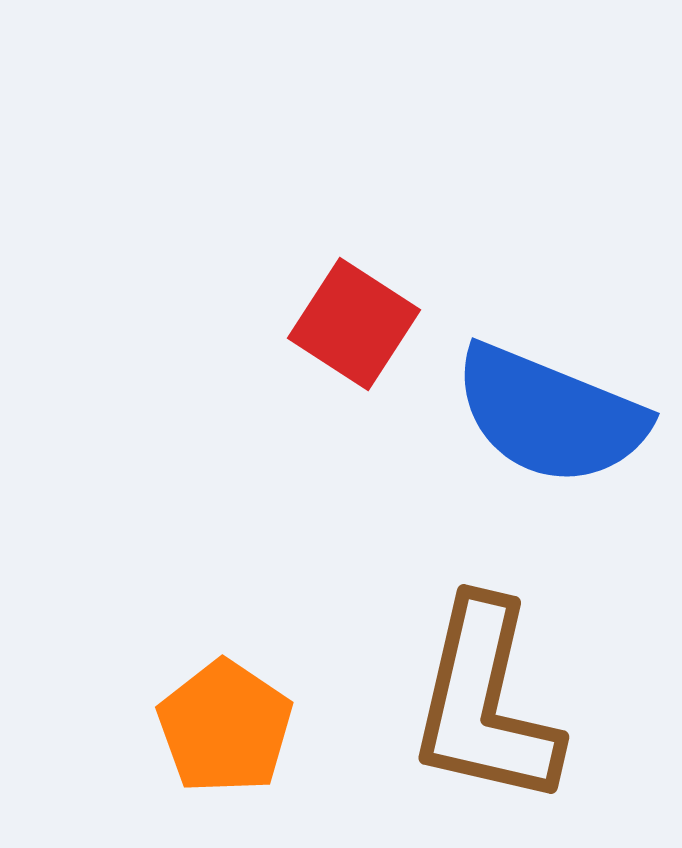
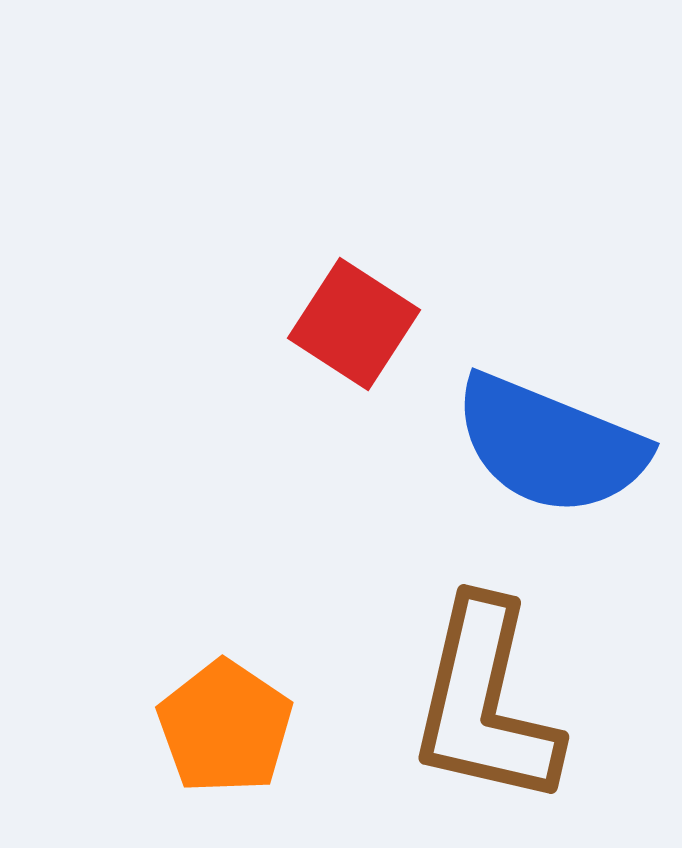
blue semicircle: moved 30 px down
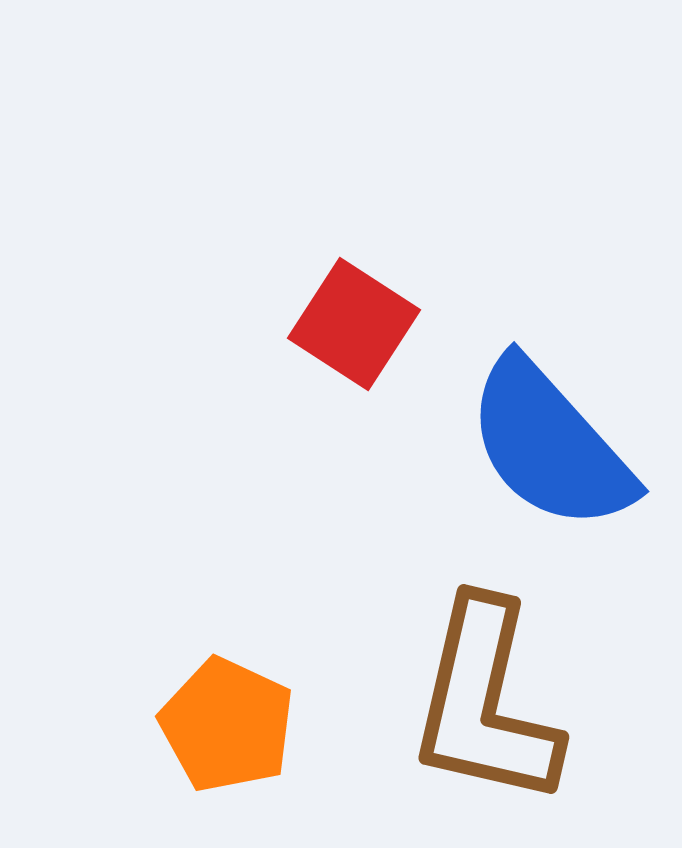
blue semicircle: rotated 26 degrees clockwise
orange pentagon: moved 2 px right, 2 px up; rotated 9 degrees counterclockwise
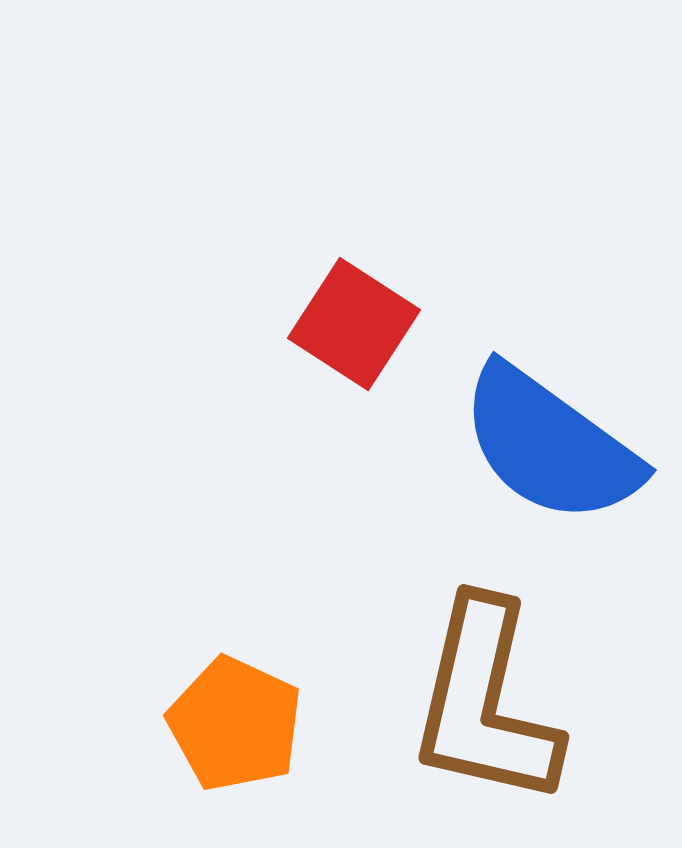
blue semicircle: rotated 12 degrees counterclockwise
orange pentagon: moved 8 px right, 1 px up
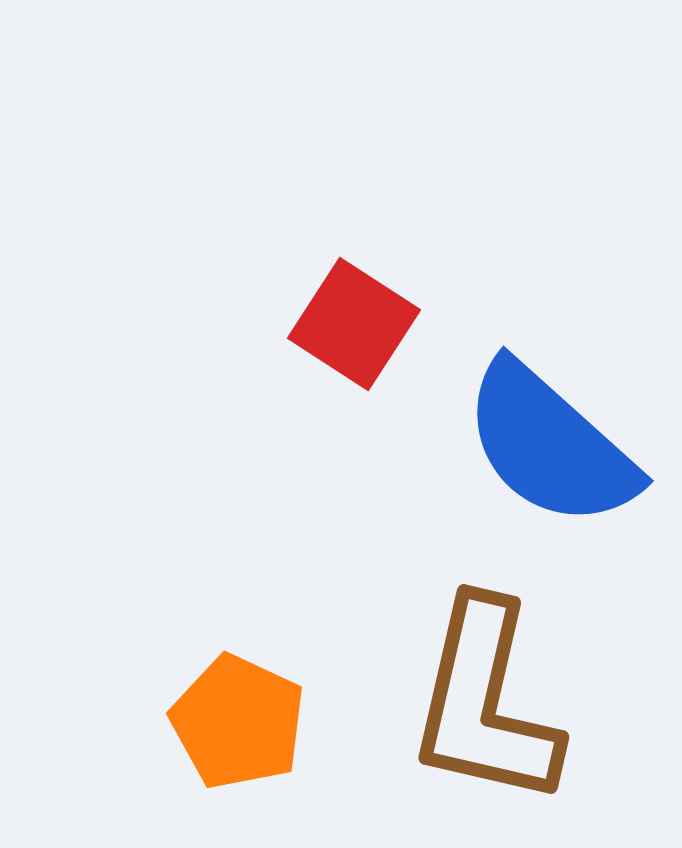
blue semicircle: rotated 6 degrees clockwise
orange pentagon: moved 3 px right, 2 px up
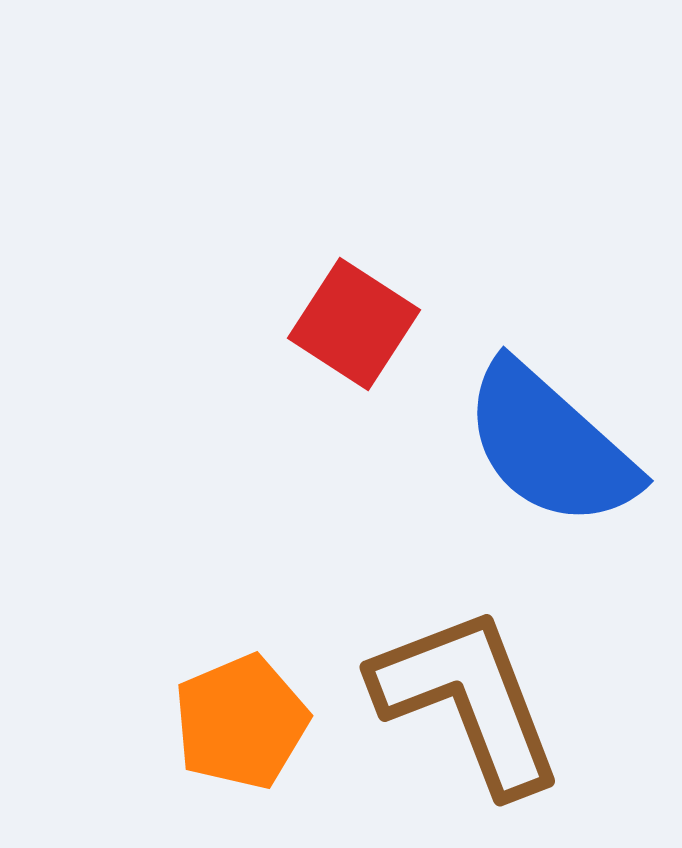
brown L-shape: moved 17 px left, 3 px up; rotated 146 degrees clockwise
orange pentagon: moved 3 px right; rotated 24 degrees clockwise
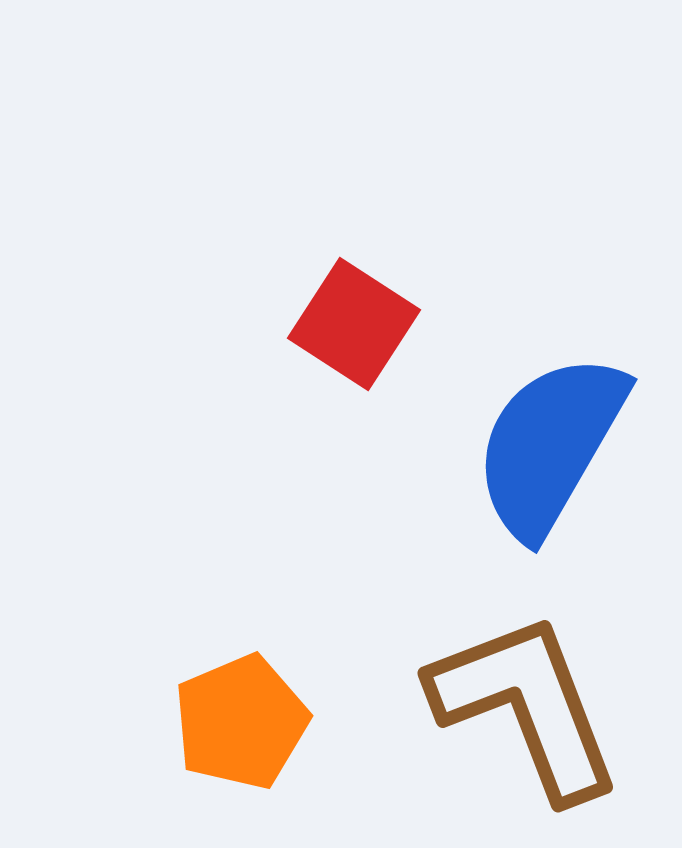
blue semicircle: rotated 78 degrees clockwise
brown L-shape: moved 58 px right, 6 px down
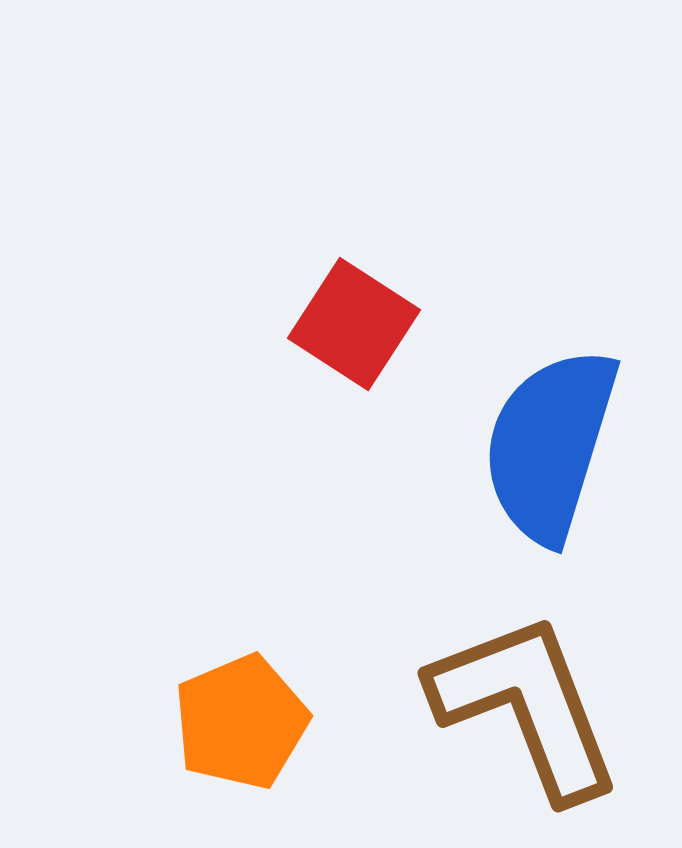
blue semicircle: rotated 13 degrees counterclockwise
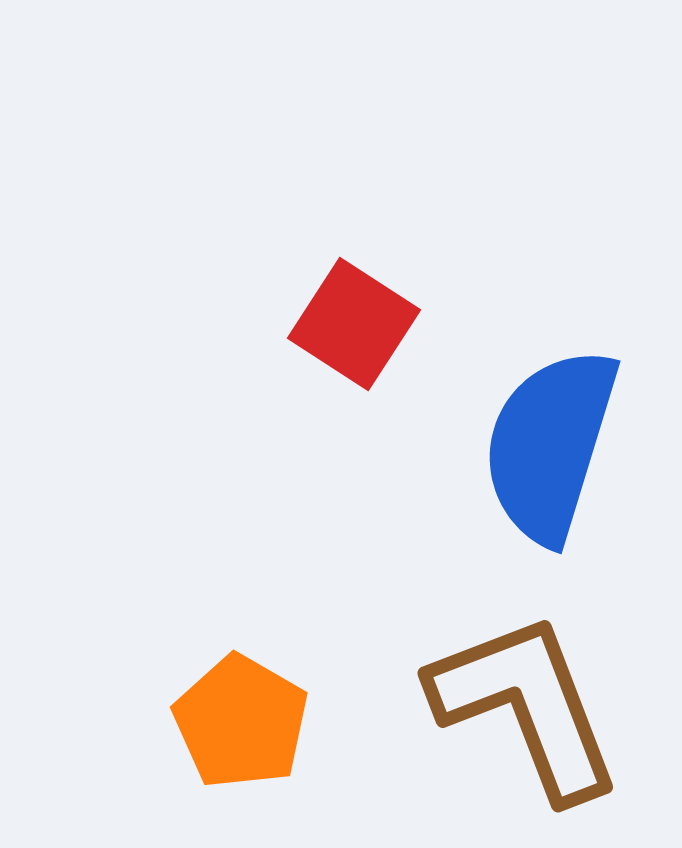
orange pentagon: rotated 19 degrees counterclockwise
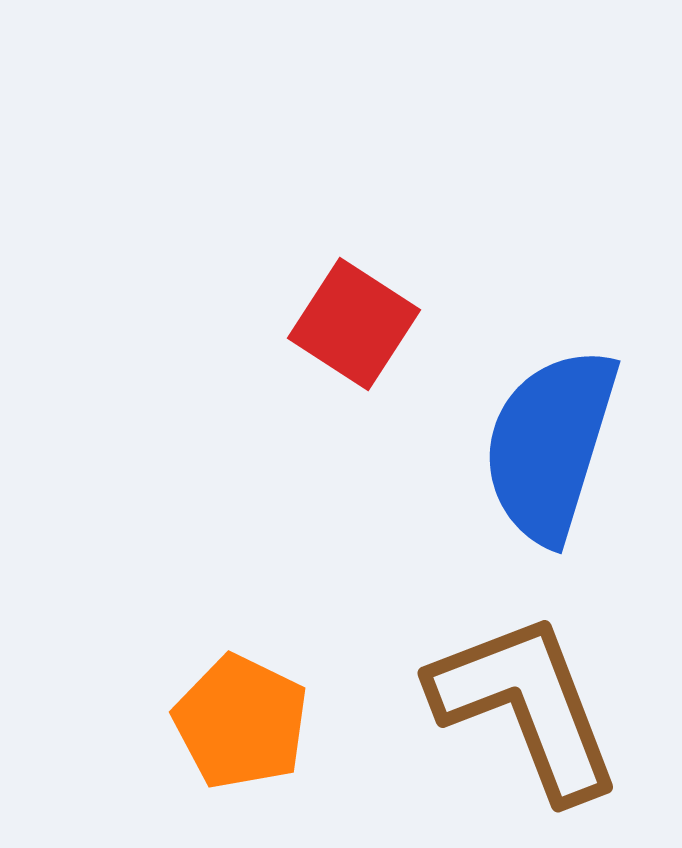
orange pentagon: rotated 4 degrees counterclockwise
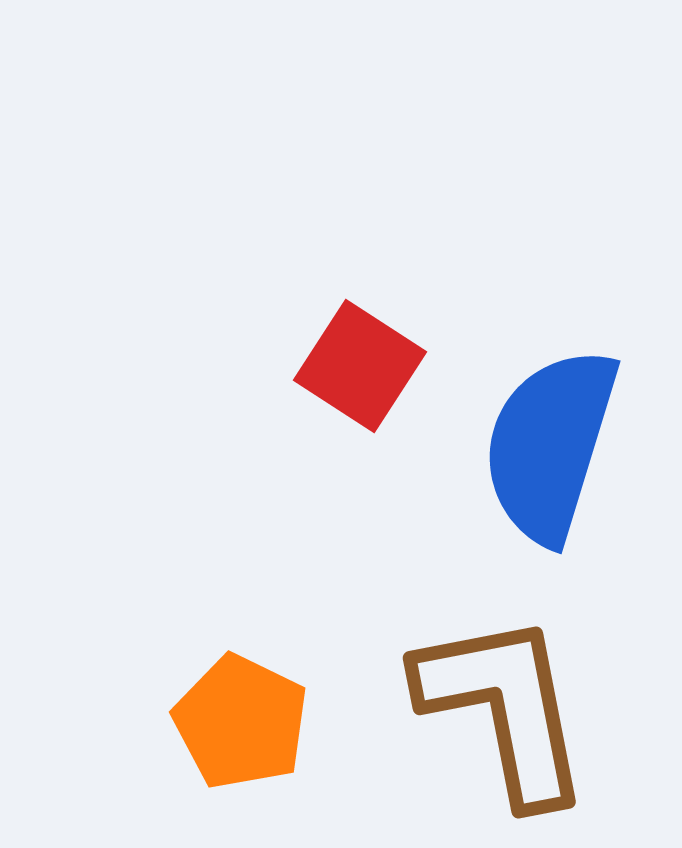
red square: moved 6 px right, 42 px down
brown L-shape: moved 22 px left, 2 px down; rotated 10 degrees clockwise
